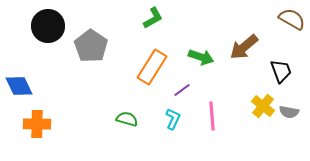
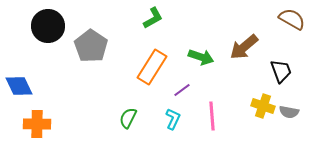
yellow cross: rotated 20 degrees counterclockwise
green semicircle: moved 1 px right, 1 px up; rotated 80 degrees counterclockwise
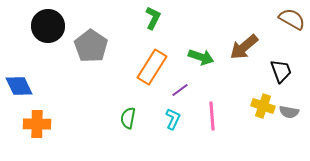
green L-shape: rotated 35 degrees counterclockwise
purple line: moved 2 px left
green semicircle: rotated 15 degrees counterclockwise
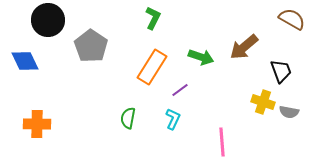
black circle: moved 6 px up
blue diamond: moved 6 px right, 25 px up
yellow cross: moved 4 px up
pink line: moved 10 px right, 26 px down
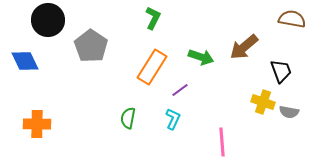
brown semicircle: rotated 20 degrees counterclockwise
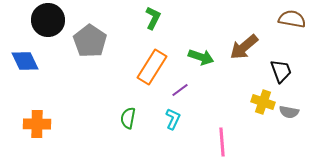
gray pentagon: moved 1 px left, 5 px up
